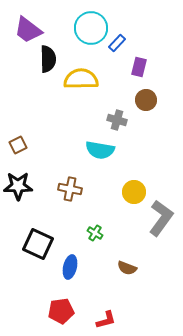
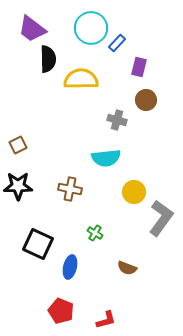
purple trapezoid: moved 4 px right, 1 px up
cyan semicircle: moved 6 px right, 8 px down; rotated 16 degrees counterclockwise
red pentagon: rotated 30 degrees clockwise
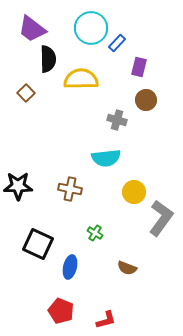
brown square: moved 8 px right, 52 px up; rotated 18 degrees counterclockwise
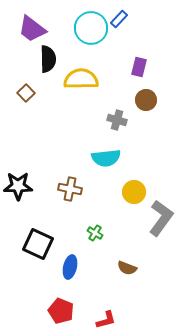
blue rectangle: moved 2 px right, 24 px up
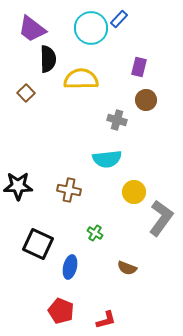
cyan semicircle: moved 1 px right, 1 px down
brown cross: moved 1 px left, 1 px down
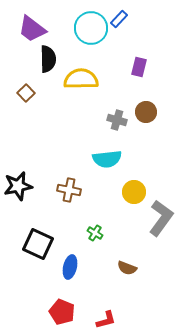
brown circle: moved 12 px down
black star: rotated 12 degrees counterclockwise
red pentagon: moved 1 px right, 1 px down
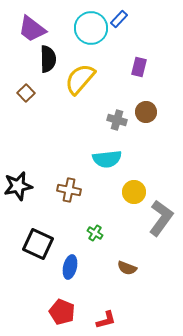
yellow semicircle: moved 1 px left; rotated 48 degrees counterclockwise
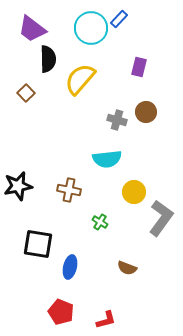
green cross: moved 5 px right, 11 px up
black square: rotated 16 degrees counterclockwise
red pentagon: moved 1 px left
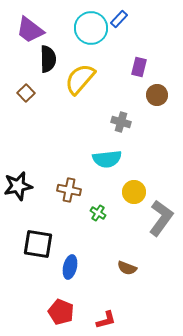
purple trapezoid: moved 2 px left, 1 px down
brown circle: moved 11 px right, 17 px up
gray cross: moved 4 px right, 2 px down
green cross: moved 2 px left, 9 px up
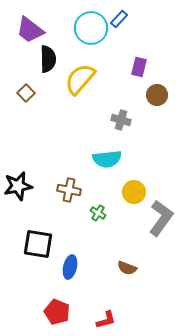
gray cross: moved 2 px up
red pentagon: moved 4 px left
